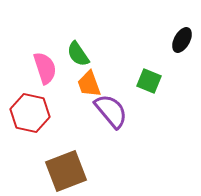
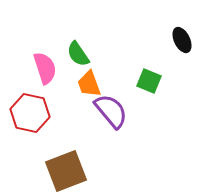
black ellipse: rotated 55 degrees counterclockwise
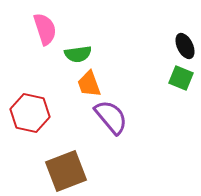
black ellipse: moved 3 px right, 6 px down
green semicircle: rotated 64 degrees counterclockwise
pink semicircle: moved 39 px up
green square: moved 32 px right, 3 px up
purple semicircle: moved 6 px down
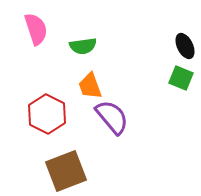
pink semicircle: moved 9 px left
green semicircle: moved 5 px right, 8 px up
orange trapezoid: moved 1 px right, 2 px down
red hexagon: moved 17 px right, 1 px down; rotated 15 degrees clockwise
purple semicircle: moved 1 px right
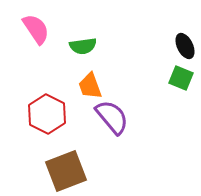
pink semicircle: rotated 16 degrees counterclockwise
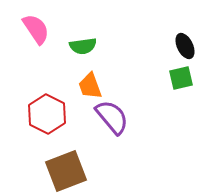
green square: rotated 35 degrees counterclockwise
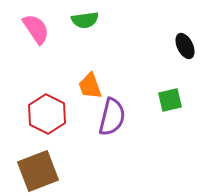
green semicircle: moved 2 px right, 26 px up
green square: moved 11 px left, 22 px down
purple semicircle: rotated 54 degrees clockwise
brown square: moved 28 px left
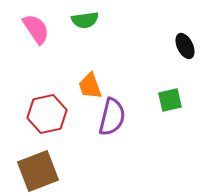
red hexagon: rotated 21 degrees clockwise
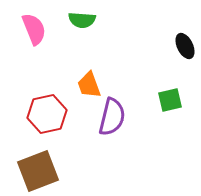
green semicircle: moved 3 px left; rotated 12 degrees clockwise
pink semicircle: moved 2 px left; rotated 12 degrees clockwise
orange trapezoid: moved 1 px left, 1 px up
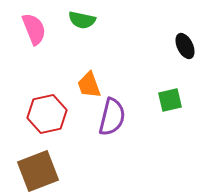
green semicircle: rotated 8 degrees clockwise
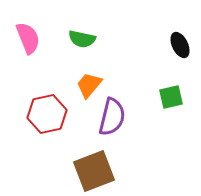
green semicircle: moved 19 px down
pink semicircle: moved 6 px left, 9 px down
black ellipse: moved 5 px left, 1 px up
orange trapezoid: rotated 60 degrees clockwise
green square: moved 1 px right, 3 px up
brown square: moved 56 px right
